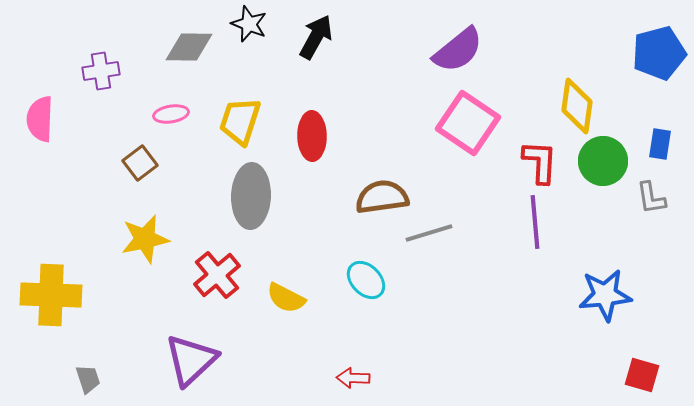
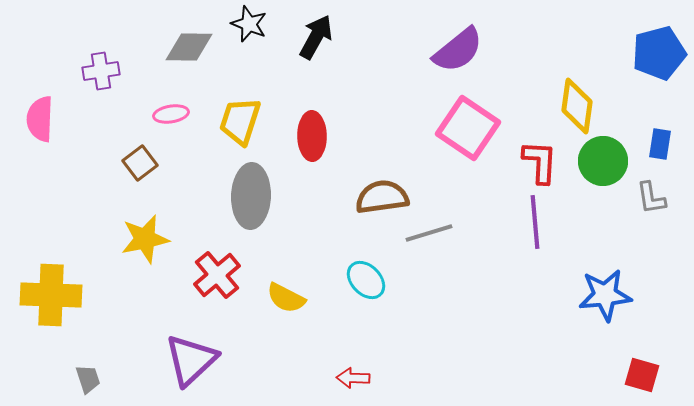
pink square: moved 5 px down
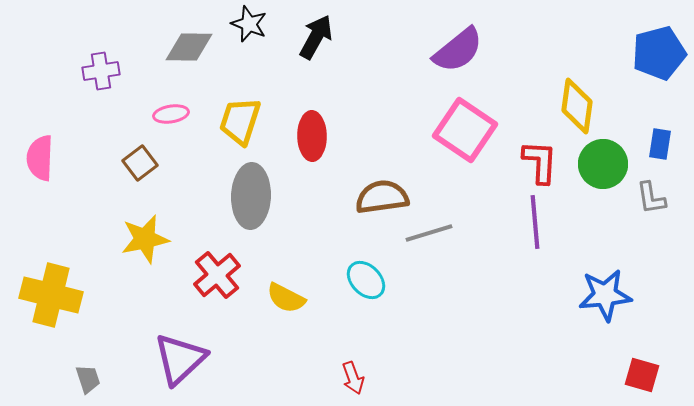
pink semicircle: moved 39 px down
pink square: moved 3 px left, 2 px down
green circle: moved 3 px down
yellow cross: rotated 12 degrees clockwise
purple triangle: moved 11 px left, 1 px up
red arrow: rotated 112 degrees counterclockwise
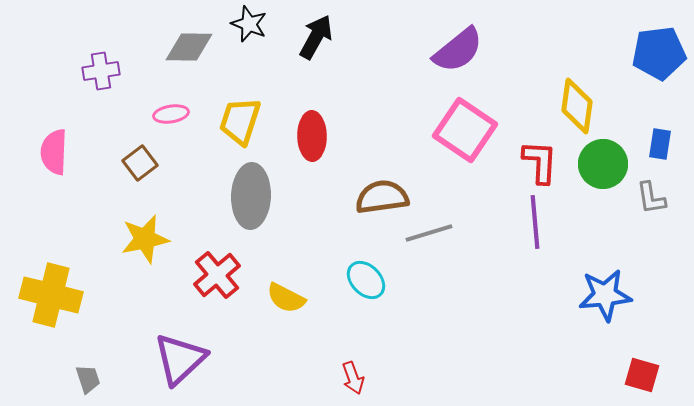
blue pentagon: rotated 8 degrees clockwise
pink semicircle: moved 14 px right, 6 px up
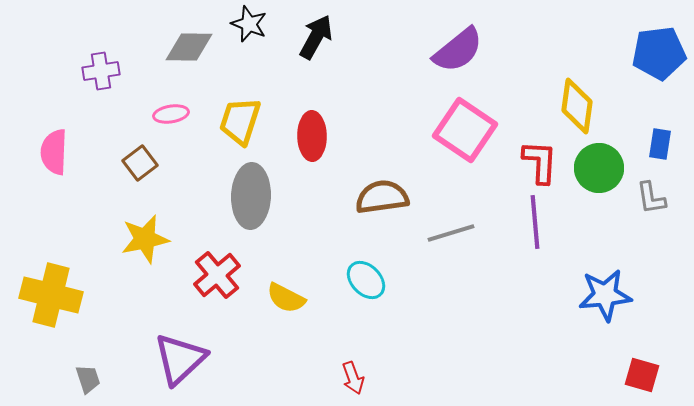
green circle: moved 4 px left, 4 px down
gray line: moved 22 px right
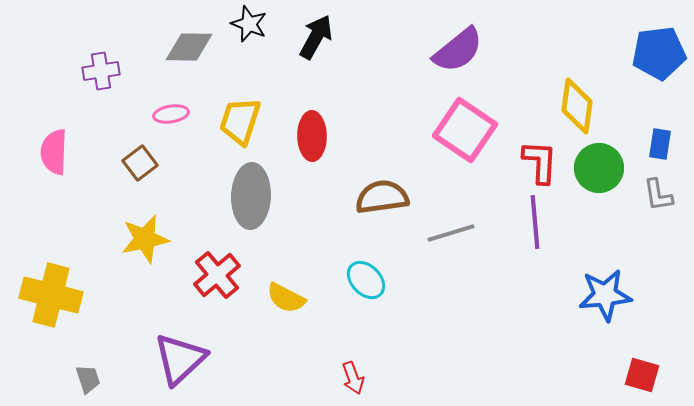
gray L-shape: moved 7 px right, 3 px up
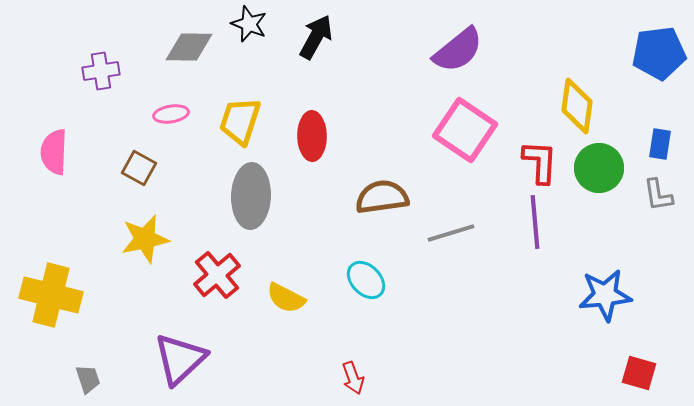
brown square: moved 1 px left, 5 px down; rotated 24 degrees counterclockwise
red square: moved 3 px left, 2 px up
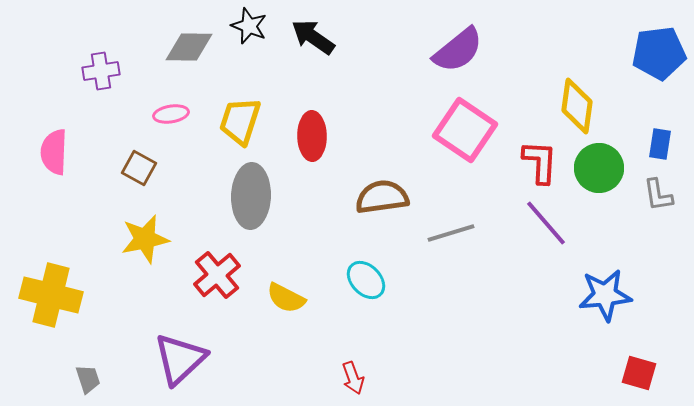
black star: moved 2 px down
black arrow: moved 3 px left; rotated 84 degrees counterclockwise
purple line: moved 11 px right, 1 px down; rotated 36 degrees counterclockwise
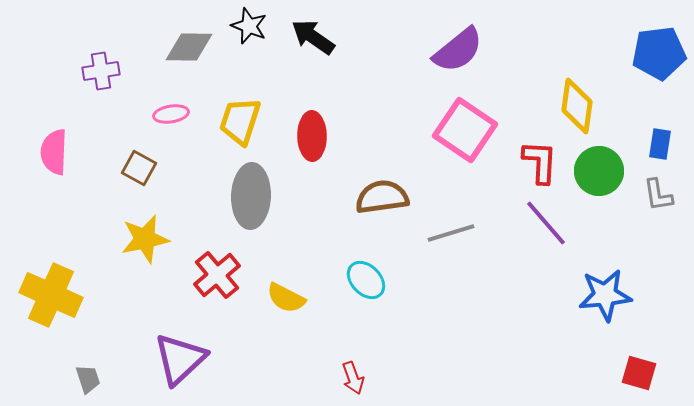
green circle: moved 3 px down
yellow cross: rotated 10 degrees clockwise
